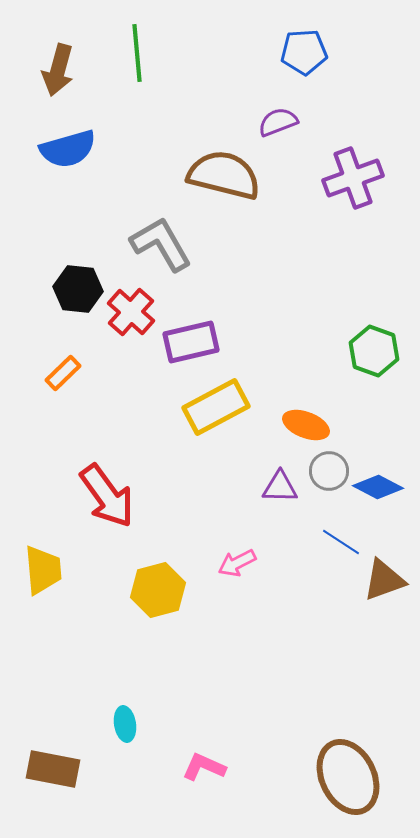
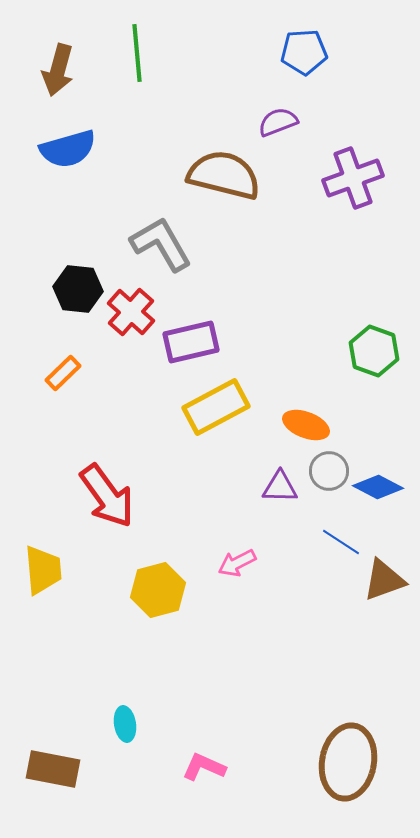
brown ellipse: moved 15 px up; rotated 36 degrees clockwise
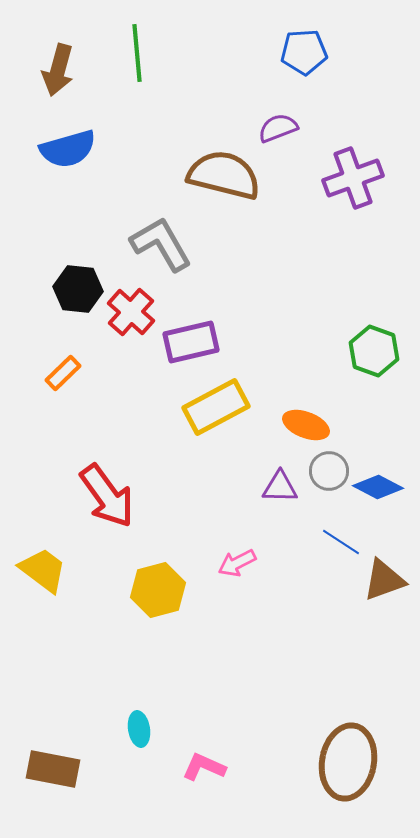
purple semicircle: moved 6 px down
yellow trapezoid: rotated 48 degrees counterclockwise
cyan ellipse: moved 14 px right, 5 px down
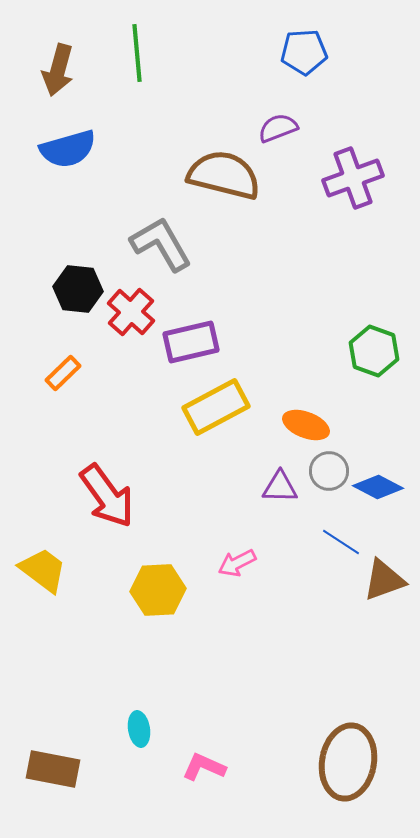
yellow hexagon: rotated 12 degrees clockwise
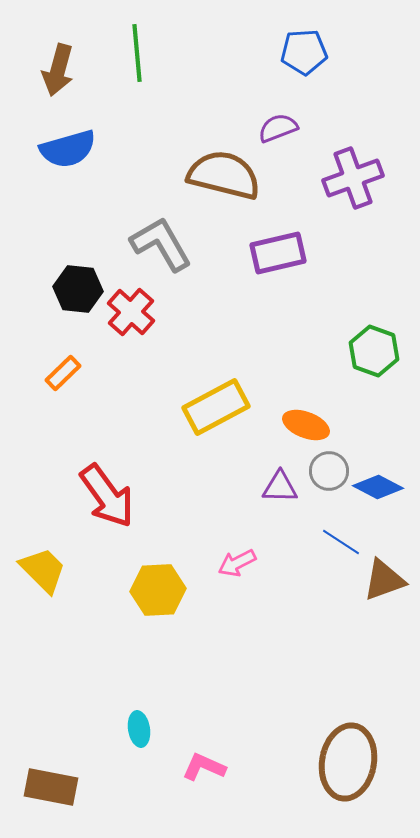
purple rectangle: moved 87 px right, 89 px up
yellow trapezoid: rotated 8 degrees clockwise
brown rectangle: moved 2 px left, 18 px down
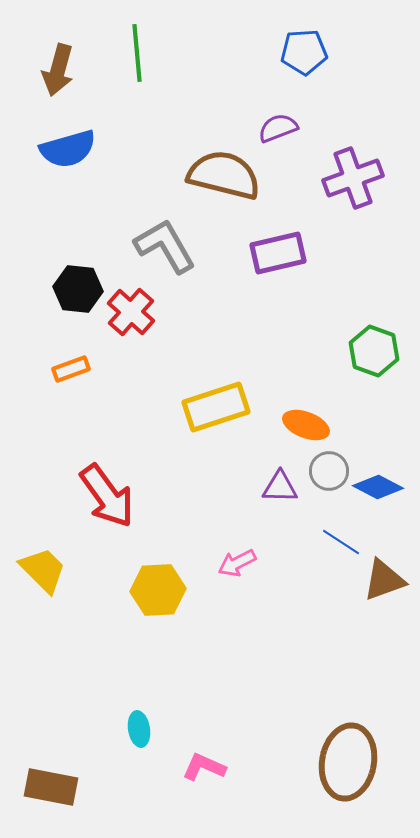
gray L-shape: moved 4 px right, 2 px down
orange rectangle: moved 8 px right, 4 px up; rotated 24 degrees clockwise
yellow rectangle: rotated 10 degrees clockwise
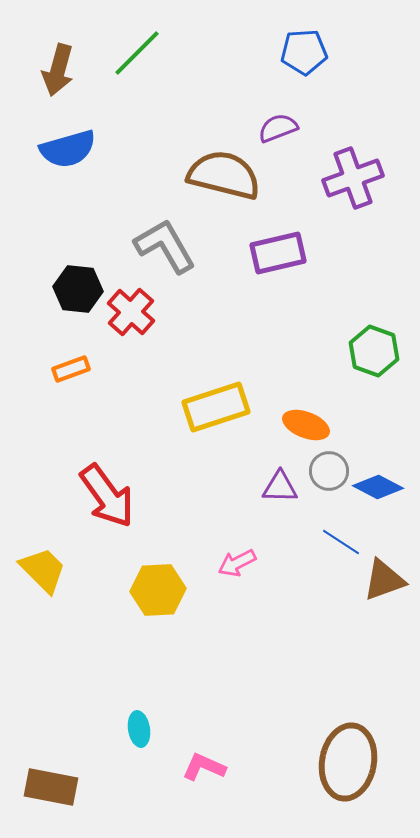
green line: rotated 50 degrees clockwise
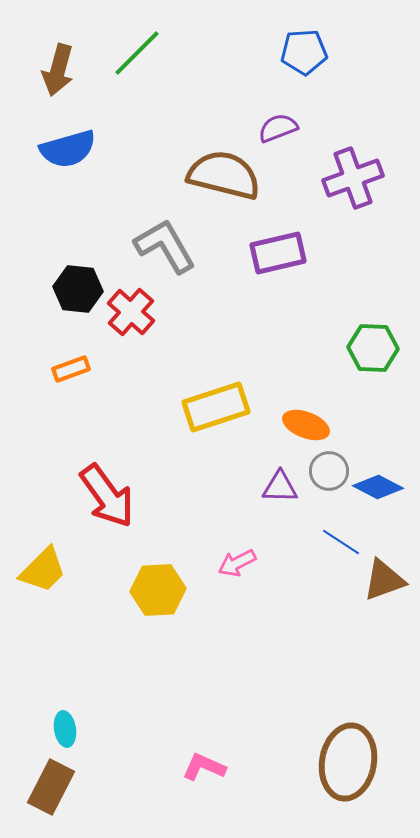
green hexagon: moved 1 px left, 3 px up; rotated 18 degrees counterclockwise
yellow trapezoid: rotated 90 degrees clockwise
cyan ellipse: moved 74 px left
brown rectangle: rotated 74 degrees counterclockwise
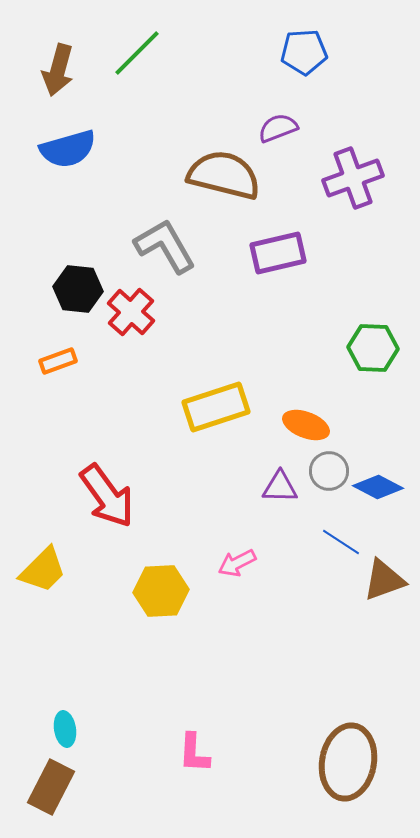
orange rectangle: moved 13 px left, 8 px up
yellow hexagon: moved 3 px right, 1 px down
pink L-shape: moved 10 px left, 14 px up; rotated 111 degrees counterclockwise
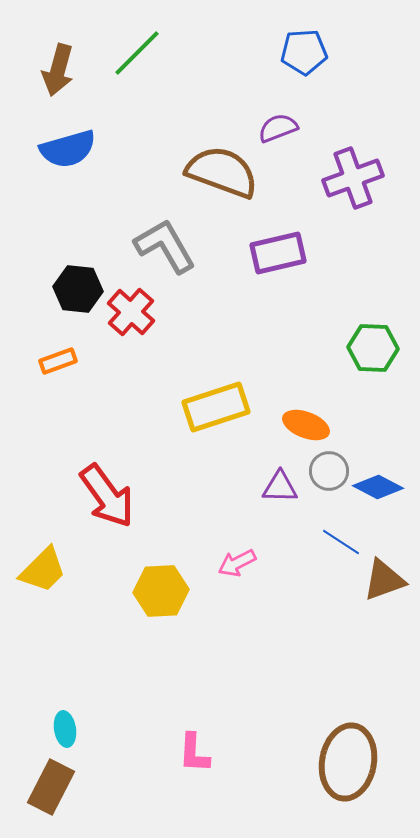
brown semicircle: moved 2 px left, 3 px up; rotated 6 degrees clockwise
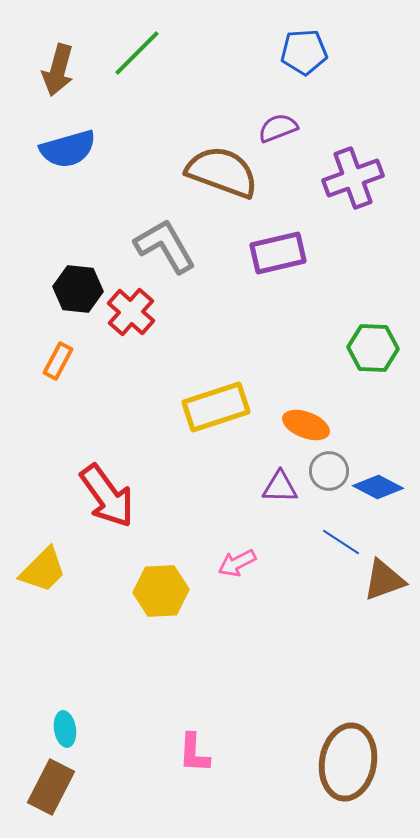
orange rectangle: rotated 42 degrees counterclockwise
